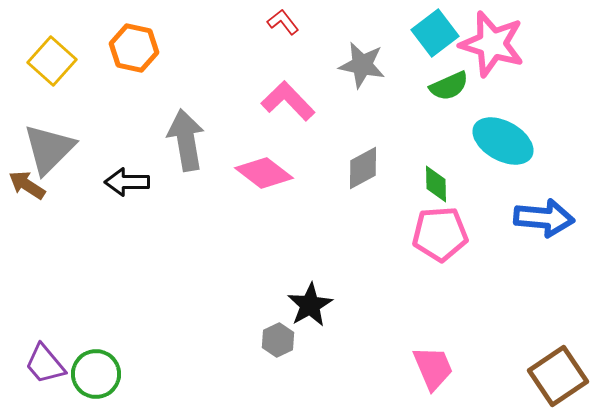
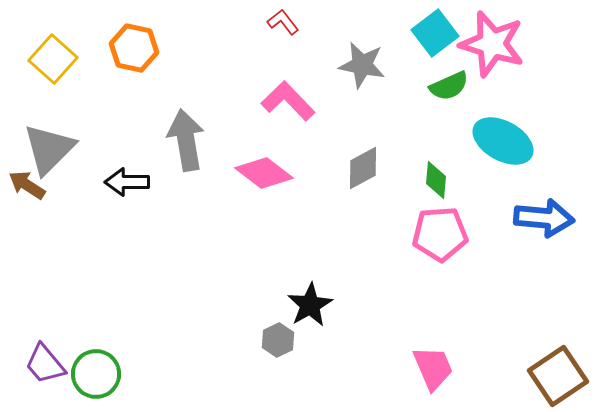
yellow square: moved 1 px right, 2 px up
green diamond: moved 4 px up; rotated 6 degrees clockwise
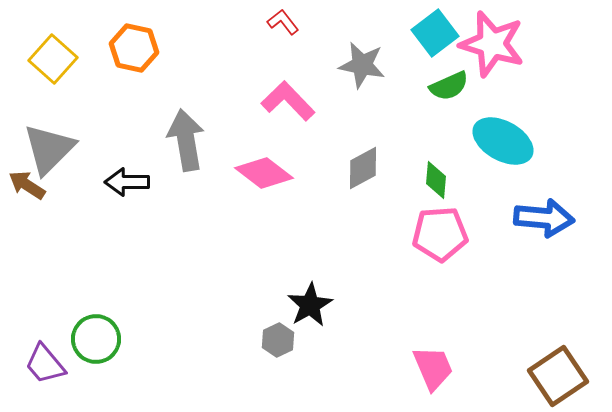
green circle: moved 35 px up
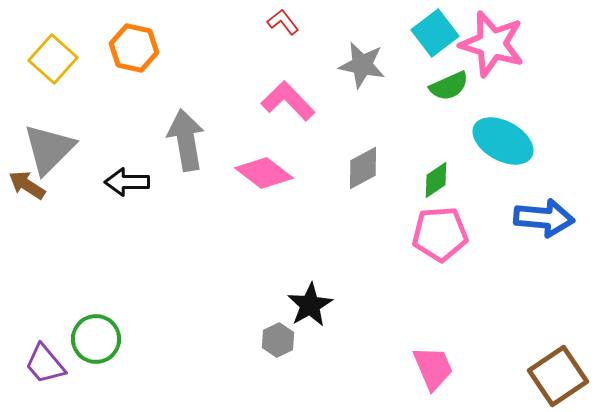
green diamond: rotated 51 degrees clockwise
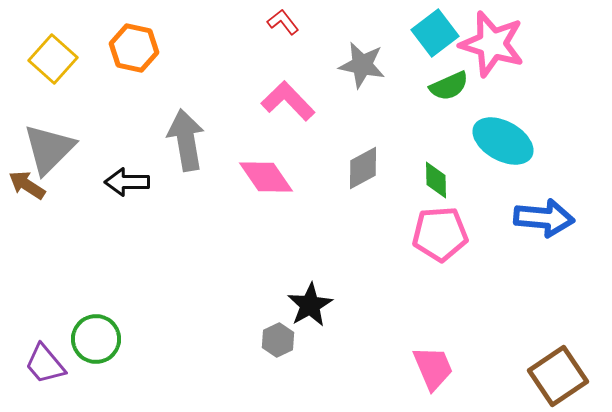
pink diamond: moved 2 px right, 4 px down; rotated 18 degrees clockwise
green diamond: rotated 57 degrees counterclockwise
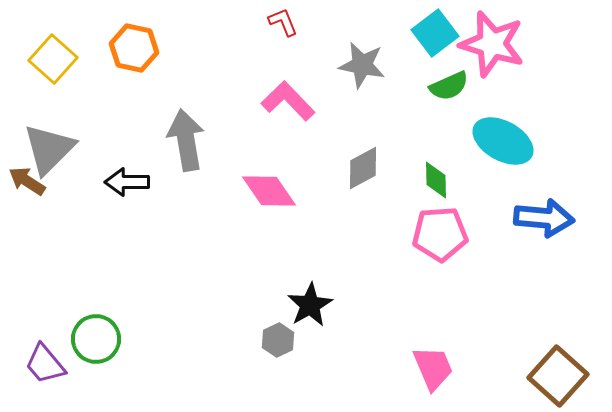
red L-shape: rotated 16 degrees clockwise
pink diamond: moved 3 px right, 14 px down
brown arrow: moved 4 px up
brown square: rotated 14 degrees counterclockwise
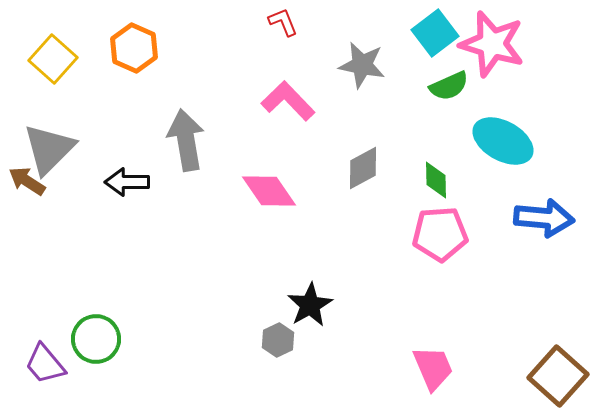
orange hexagon: rotated 12 degrees clockwise
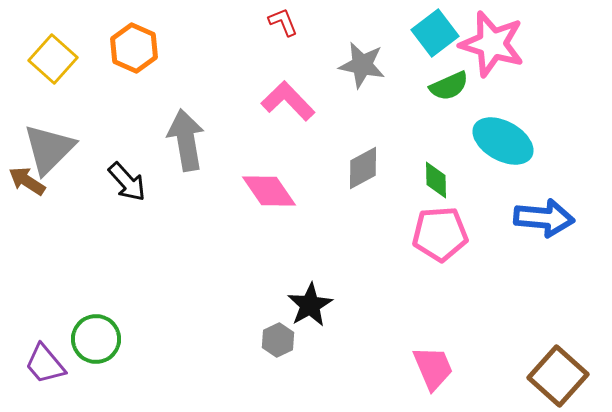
black arrow: rotated 132 degrees counterclockwise
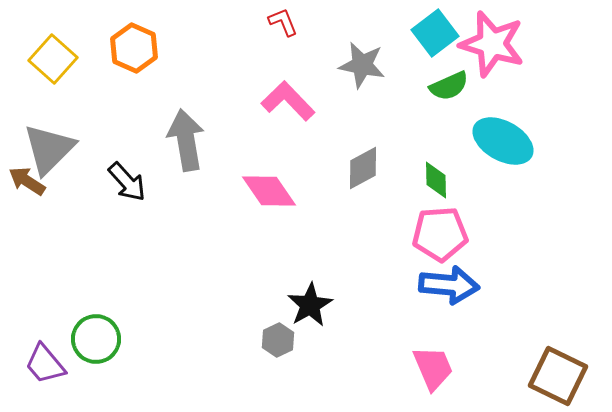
blue arrow: moved 95 px left, 67 px down
brown square: rotated 16 degrees counterclockwise
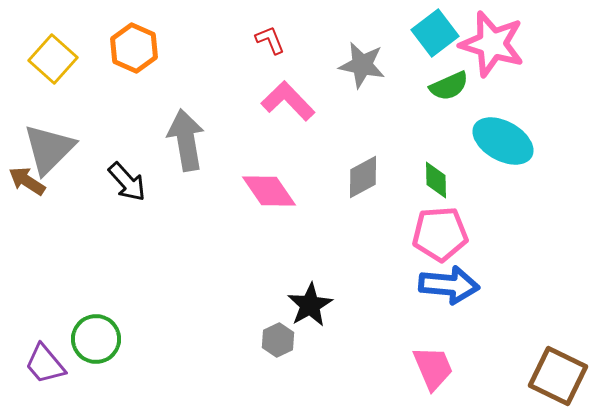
red L-shape: moved 13 px left, 18 px down
gray diamond: moved 9 px down
